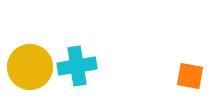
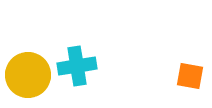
yellow circle: moved 2 px left, 8 px down
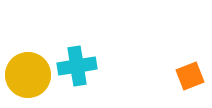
orange square: rotated 32 degrees counterclockwise
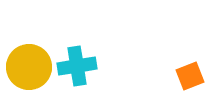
yellow circle: moved 1 px right, 8 px up
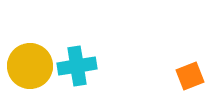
yellow circle: moved 1 px right, 1 px up
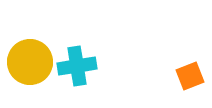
yellow circle: moved 4 px up
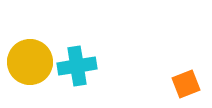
orange square: moved 4 px left, 8 px down
